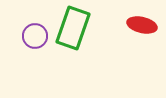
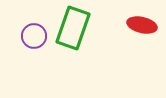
purple circle: moved 1 px left
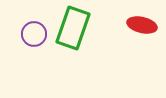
purple circle: moved 2 px up
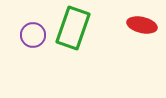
purple circle: moved 1 px left, 1 px down
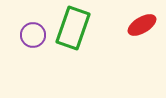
red ellipse: rotated 44 degrees counterclockwise
